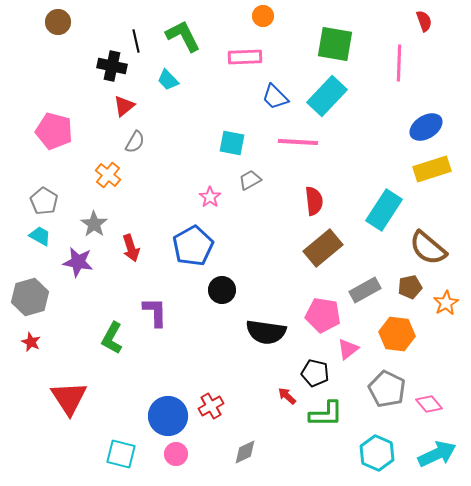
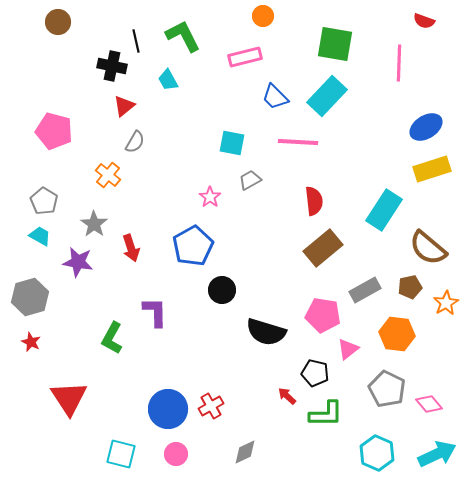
red semicircle at (424, 21): rotated 130 degrees clockwise
pink rectangle at (245, 57): rotated 12 degrees counterclockwise
cyan trapezoid at (168, 80): rotated 15 degrees clockwise
black semicircle at (266, 332): rotated 9 degrees clockwise
blue circle at (168, 416): moved 7 px up
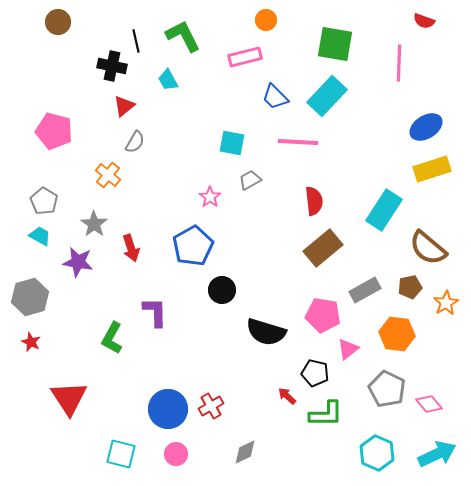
orange circle at (263, 16): moved 3 px right, 4 px down
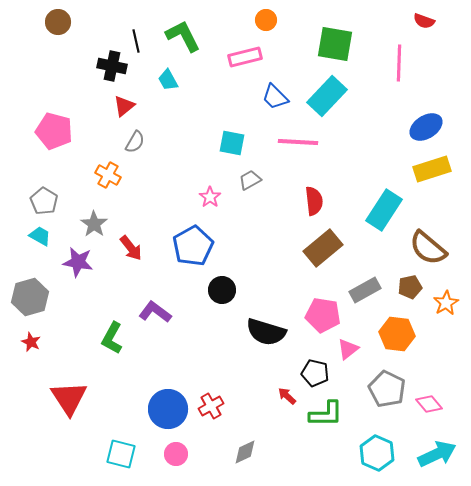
orange cross at (108, 175): rotated 10 degrees counterclockwise
red arrow at (131, 248): rotated 20 degrees counterclockwise
purple L-shape at (155, 312): rotated 52 degrees counterclockwise
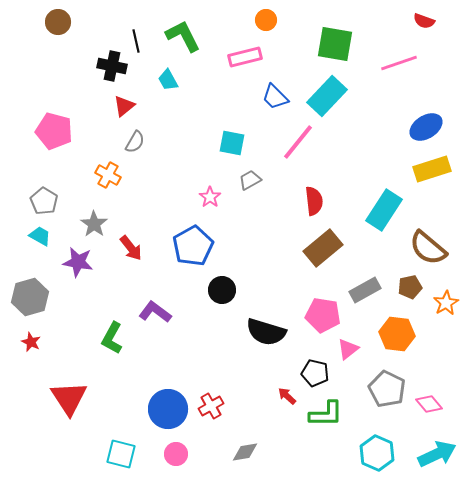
pink line at (399, 63): rotated 69 degrees clockwise
pink line at (298, 142): rotated 54 degrees counterclockwise
gray diamond at (245, 452): rotated 16 degrees clockwise
